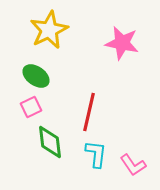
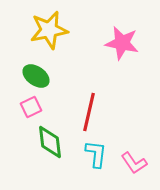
yellow star: rotated 15 degrees clockwise
pink L-shape: moved 1 px right, 2 px up
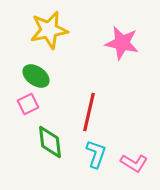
pink square: moved 3 px left, 3 px up
cyan L-shape: rotated 12 degrees clockwise
pink L-shape: rotated 24 degrees counterclockwise
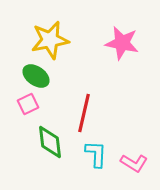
yellow star: moved 1 px right, 10 px down
red line: moved 5 px left, 1 px down
cyan L-shape: rotated 16 degrees counterclockwise
